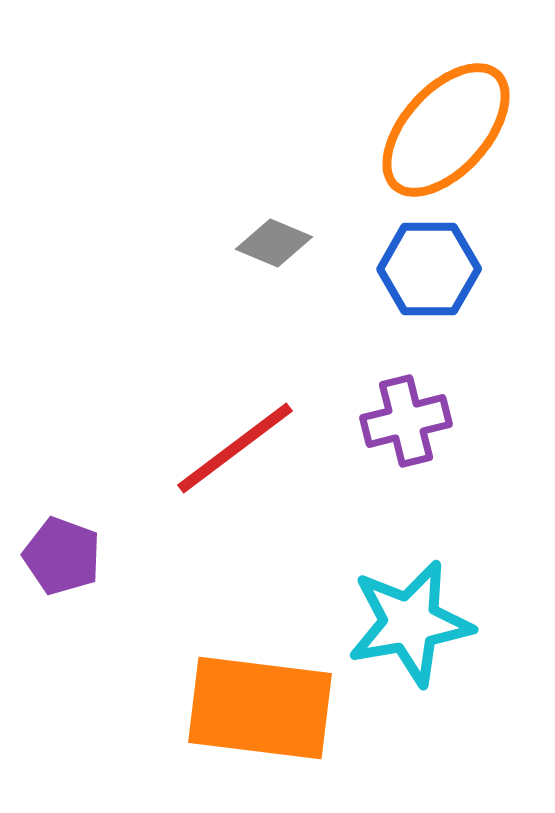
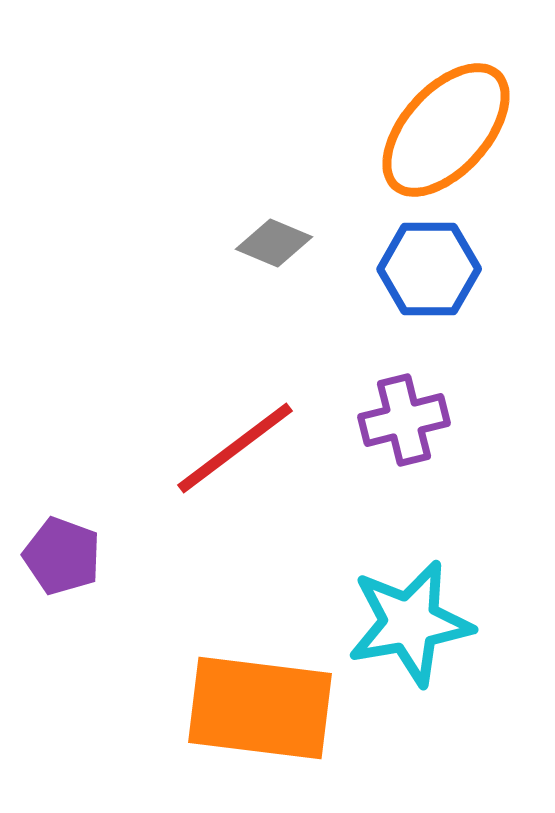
purple cross: moved 2 px left, 1 px up
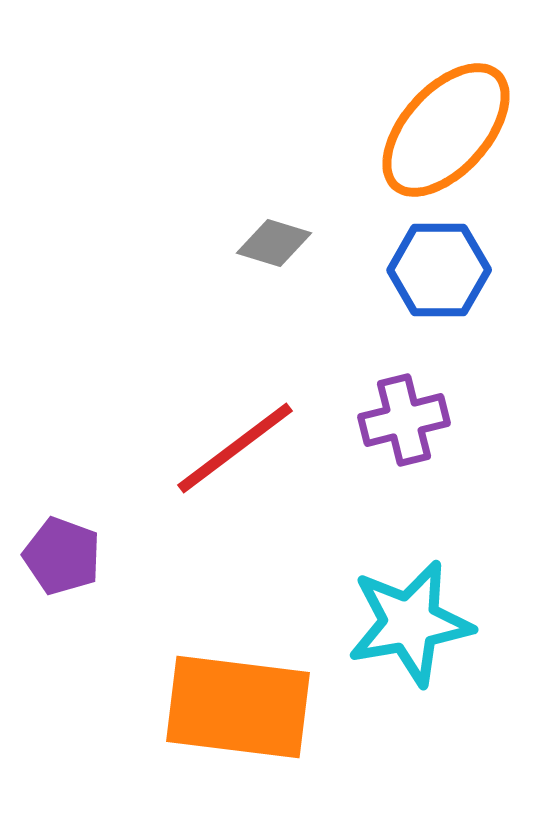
gray diamond: rotated 6 degrees counterclockwise
blue hexagon: moved 10 px right, 1 px down
orange rectangle: moved 22 px left, 1 px up
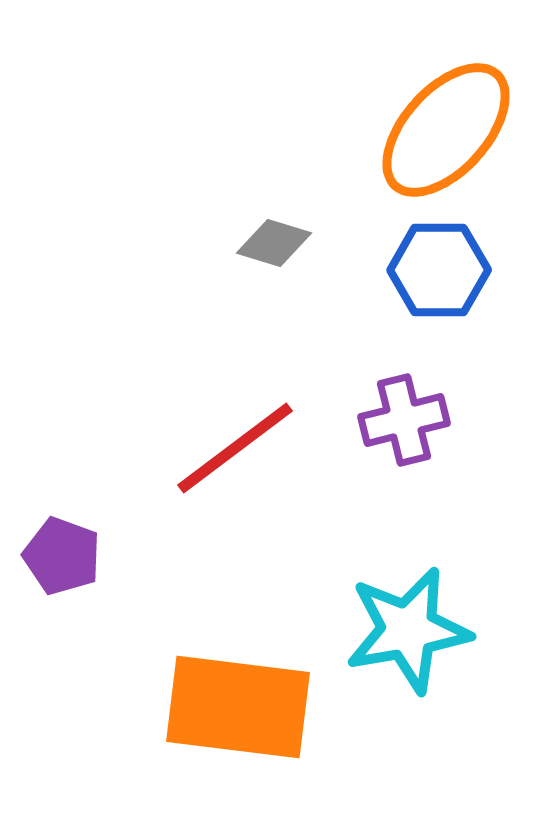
cyan star: moved 2 px left, 7 px down
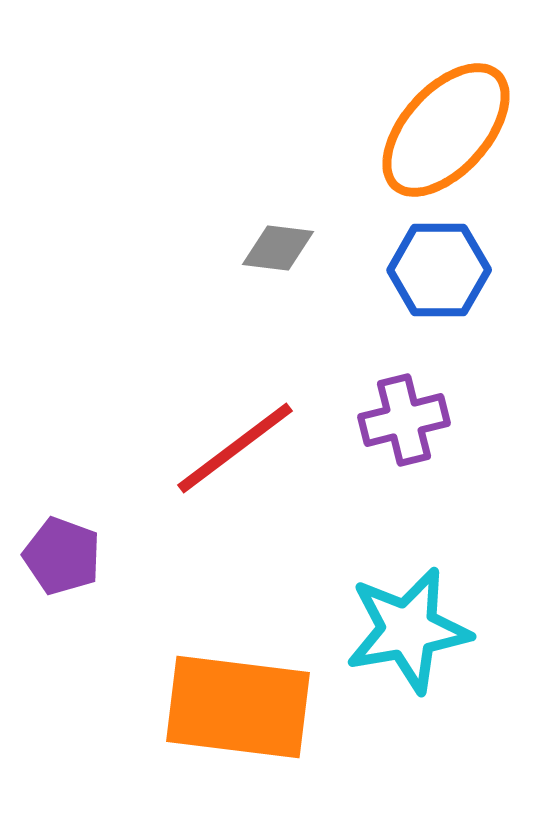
gray diamond: moved 4 px right, 5 px down; rotated 10 degrees counterclockwise
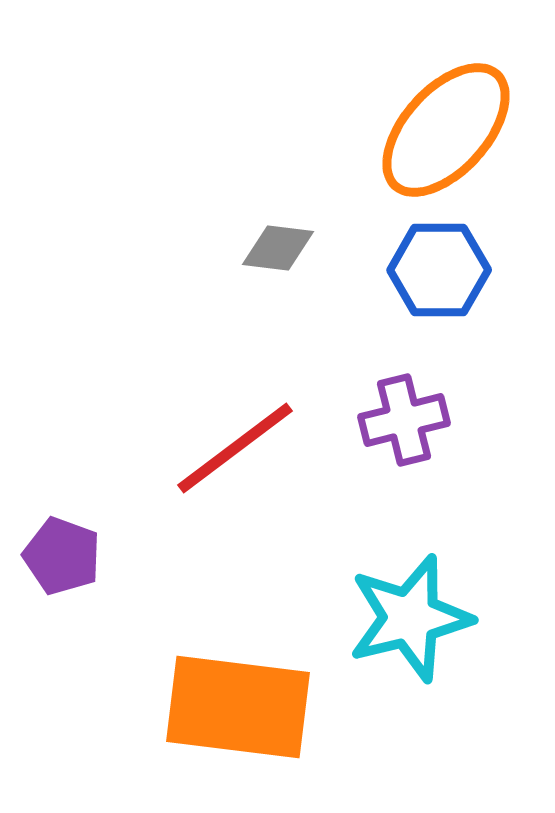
cyan star: moved 2 px right, 12 px up; rotated 4 degrees counterclockwise
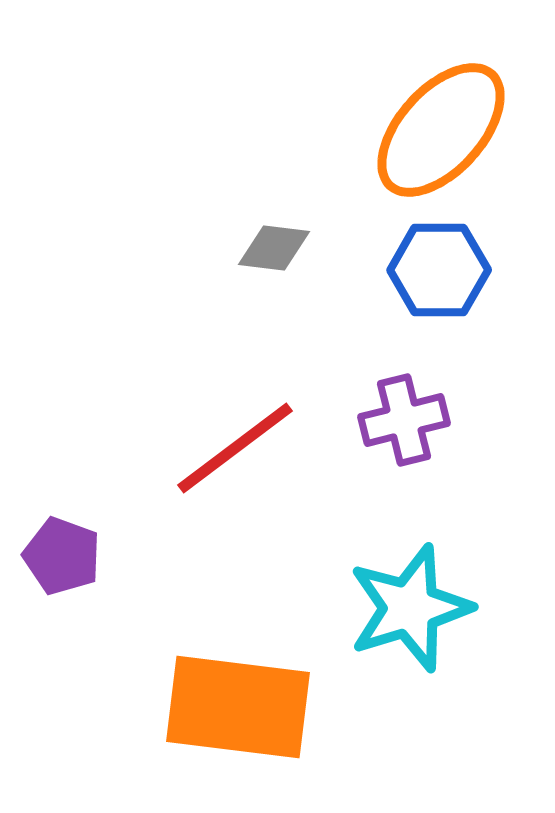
orange ellipse: moved 5 px left
gray diamond: moved 4 px left
cyan star: moved 10 px up; rotated 3 degrees counterclockwise
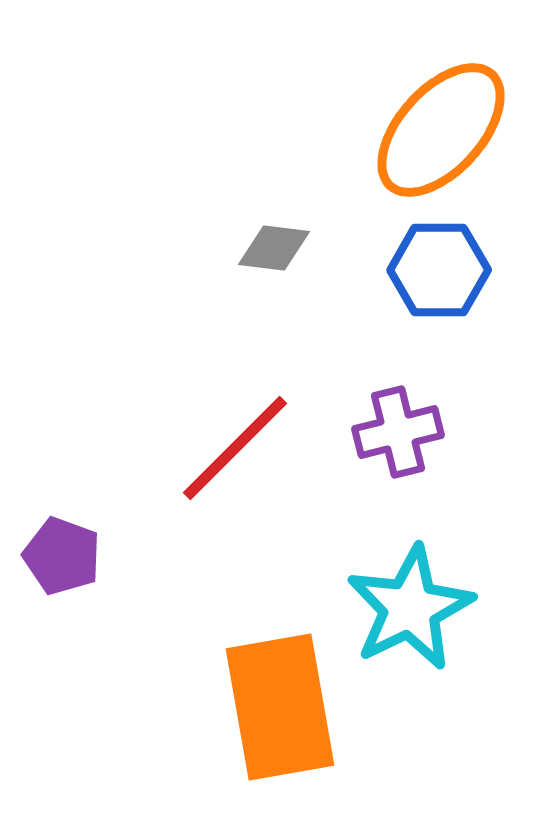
purple cross: moved 6 px left, 12 px down
red line: rotated 8 degrees counterclockwise
cyan star: rotated 9 degrees counterclockwise
orange rectangle: moved 42 px right; rotated 73 degrees clockwise
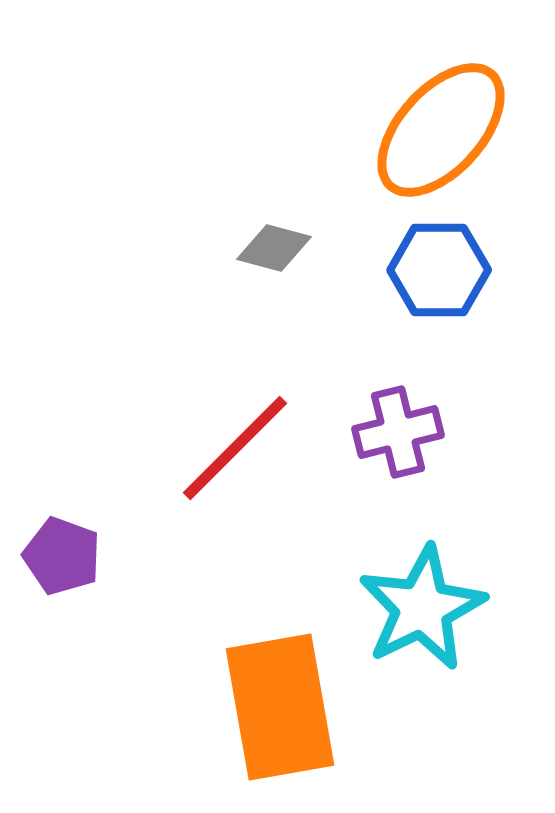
gray diamond: rotated 8 degrees clockwise
cyan star: moved 12 px right
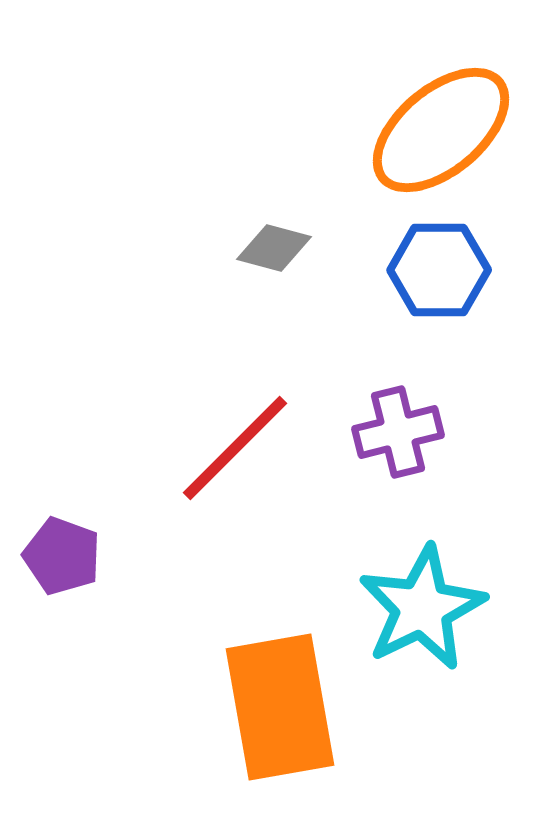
orange ellipse: rotated 8 degrees clockwise
